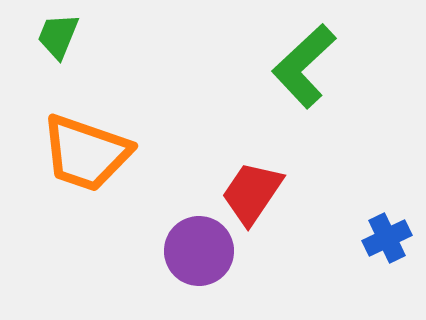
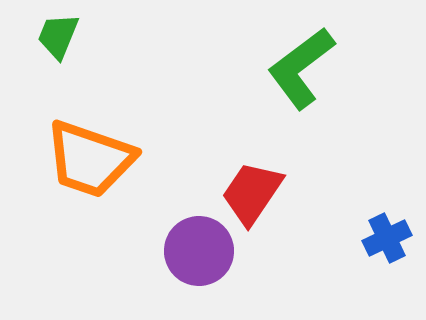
green L-shape: moved 3 px left, 2 px down; rotated 6 degrees clockwise
orange trapezoid: moved 4 px right, 6 px down
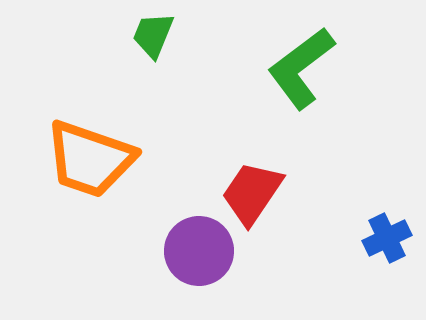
green trapezoid: moved 95 px right, 1 px up
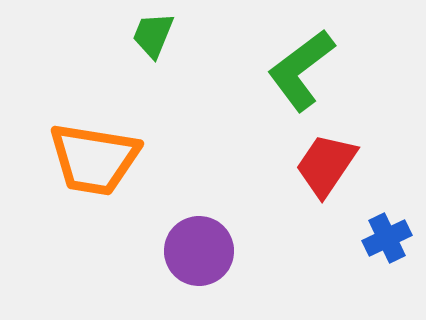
green L-shape: moved 2 px down
orange trapezoid: moved 4 px right; rotated 10 degrees counterclockwise
red trapezoid: moved 74 px right, 28 px up
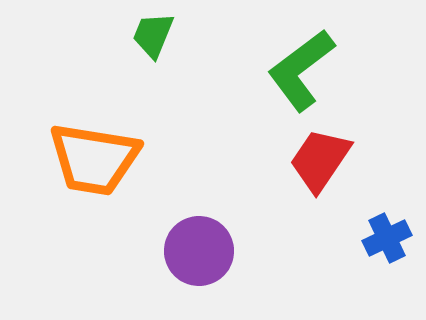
red trapezoid: moved 6 px left, 5 px up
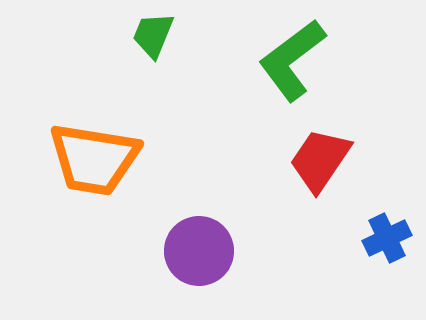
green L-shape: moved 9 px left, 10 px up
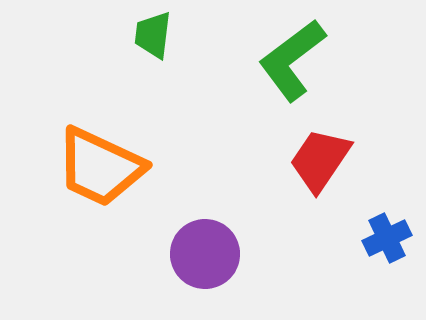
green trapezoid: rotated 15 degrees counterclockwise
orange trapezoid: moved 6 px right, 8 px down; rotated 16 degrees clockwise
purple circle: moved 6 px right, 3 px down
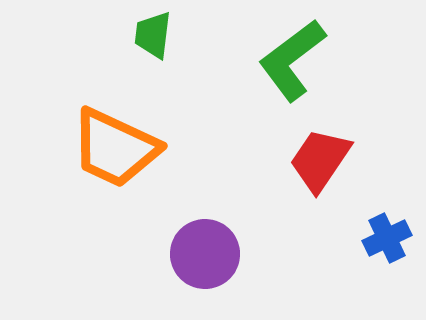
orange trapezoid: moved 15 px right, 19 px up
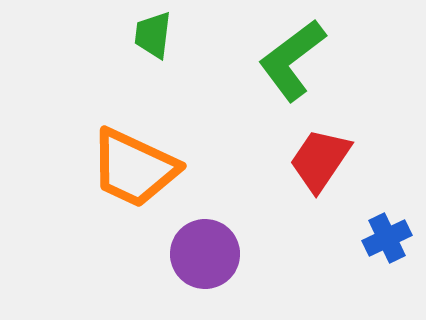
orange trapezoid: moved 19 px right, 20 px down
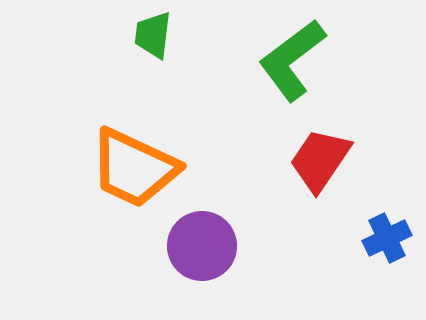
purple circle: moved 3 px left, 8 px up
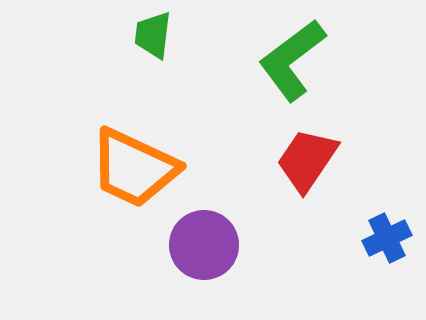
red trapezoid: moved 13 px left
purple circle: moved 2 px right, 1 px up
